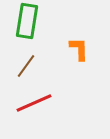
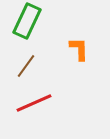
green rectangle: rotated 16 degrees clockwise
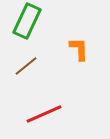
brown line: rotated 15 degrees clockwise
red line: moved 10 px right, 11 px down
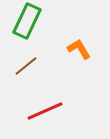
orange L-shape: rotated 30 degrees counterclockwise
red line: moved 1 px right, 3 px up
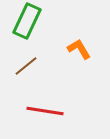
red line: rotated 33 degrees clockwise
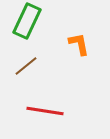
orange L-shape: moved 5 px up; rotated 20 degrees clockwise
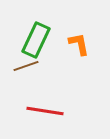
green rectangle: moved 9 px right, 19 px down
brown line: rotated 20 degrees clockwise
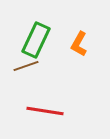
orange L-shape: rotated 140 degrees counterclockwise
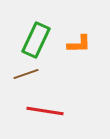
orange L-shape: rotated 120 degrees counterclockwise
brown line: moved 8 px down
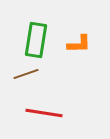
green rectangle: rotated 16 degrees counterclockwise
red line: moved 1 px left, 2 px down
